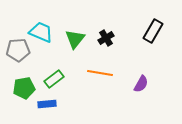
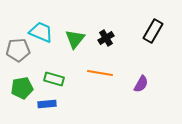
green rectangle: rotated 54 degrees clockwise
green pentagon: moved 2 px left
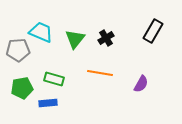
blue rectangle: moved 1 px right, 1 px up
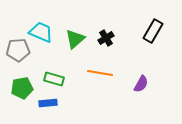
green triangle: rotated 10 degrees clockwise
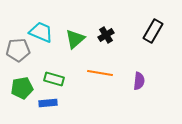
black cross: moved 3 px up
purple semicircle: moved 2 px left, 3 px up; rotated 24 degrees counterclockwise
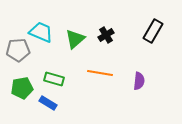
blue rectangle: rotated 36 degrees clockwise
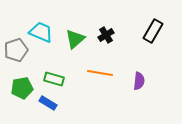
gray pentagon: moved 2 px left; rotated 15 degrees counterclockwise
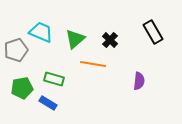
black rectangle: moved 1 px down; rotated 60 degrees counterclockwise
black cross: moved 4 px right, 5 px down; rotated 14 degrees counterclockwise
orange line: moved 7 px left, 9 px up
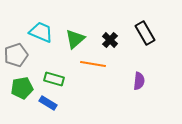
black rectangle: moved 8 px left, 1 px down
gray pentagon: moved 5 px down
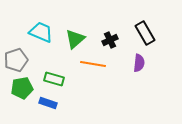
black cross: rotated 21 degrees clockwise
gray pentagon: moved 5 px down
purple semicircle: moved 18 px up
blue rectangle: rotated 12 degrees counterclockwise
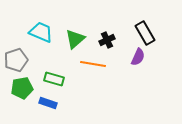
black cross: moved 3 px left
purple semicircle: moved 1 px left, 6 px up; rotated 18 degrees clockwise
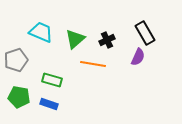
green rectangle: moved 2 px left, 1 px down
green pentagon: moved 3 px left, 9 px down; rotated 20 degrees clockwise
blue rectangle: moved 1 px right, 1 px down
